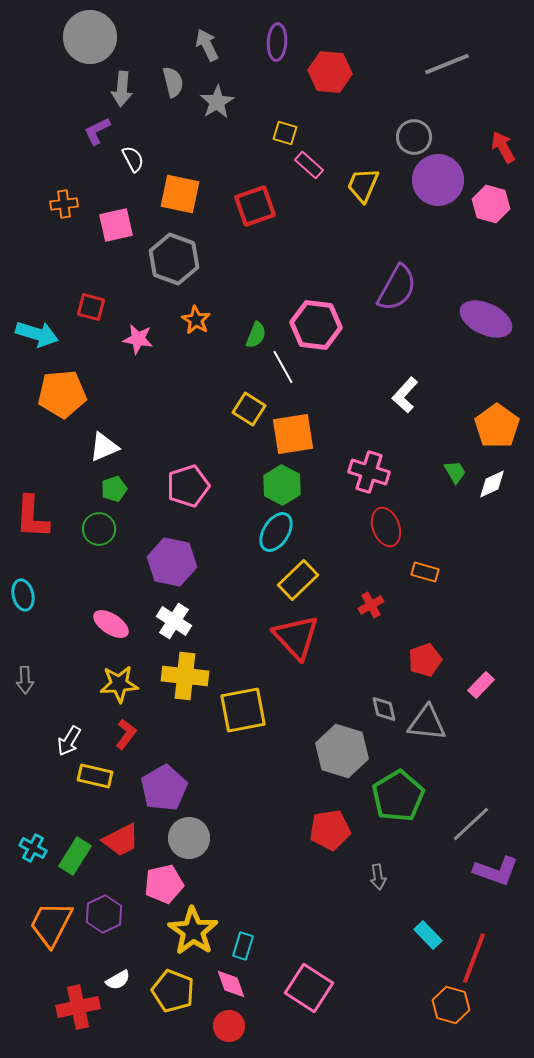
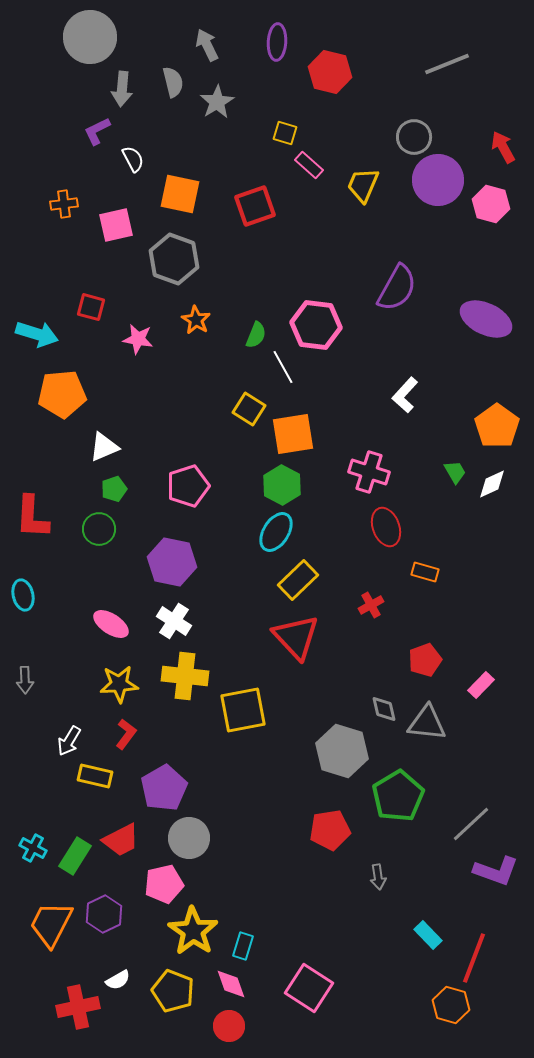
red hexagon at (330, 72): rotated 9 degrees clockwise
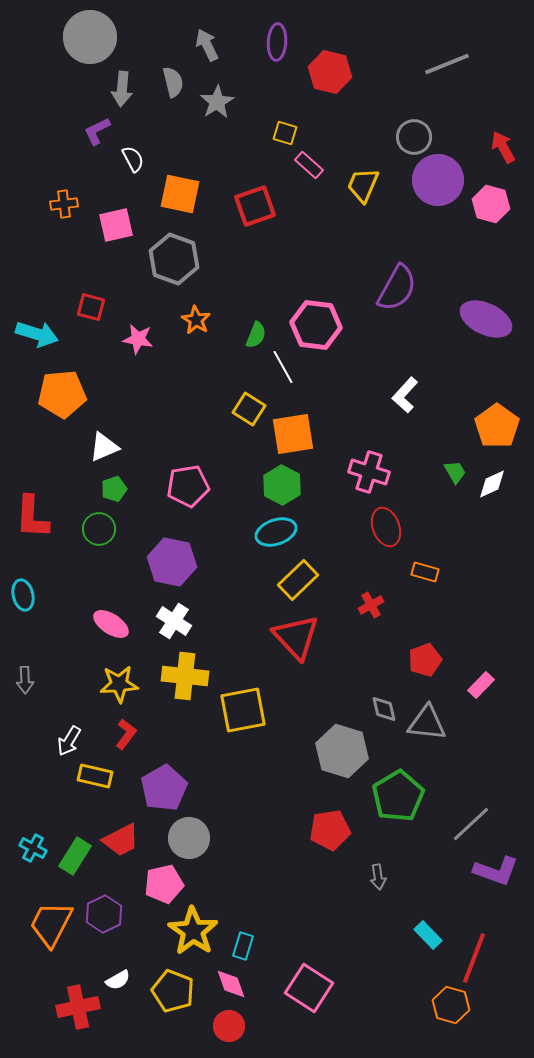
pink pentagon at (188, 486): rotated 9 degrees clockwise
cyan ellipse at (276, 532): rotated 39 degrees clockwise
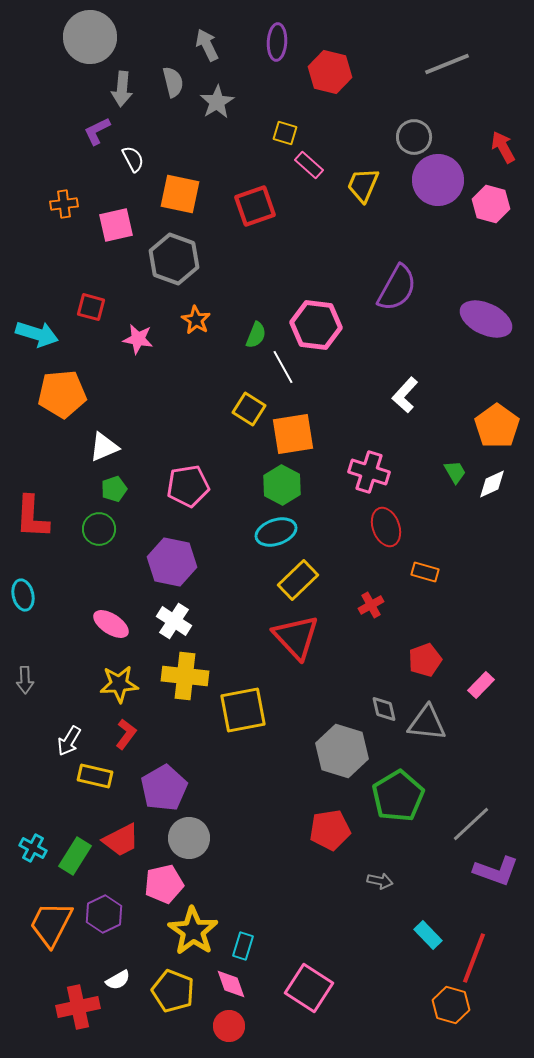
gray arrow at (378, 877): moved 2 px right, 4 px down; rotated 70 degrees counterclockwise
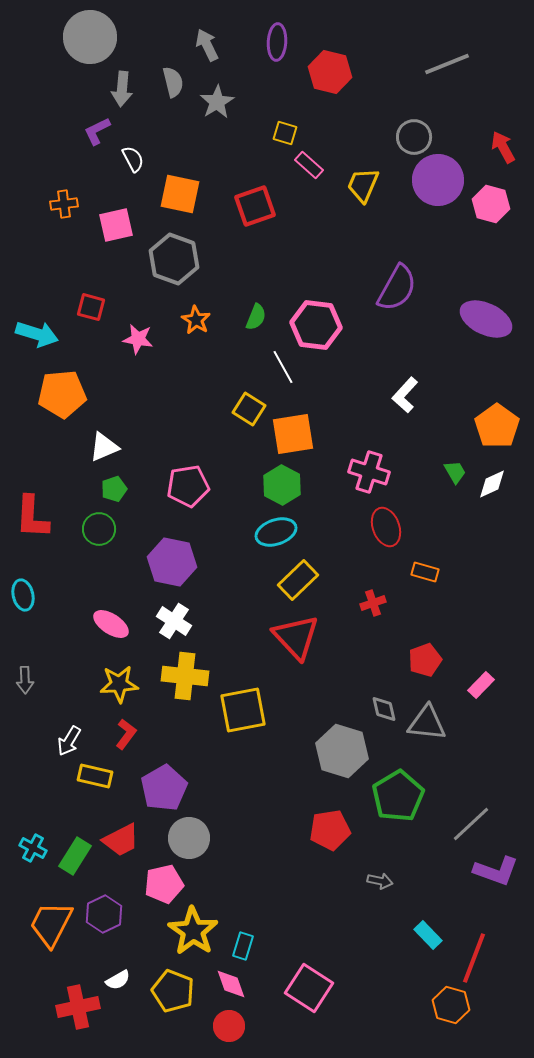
green semicircle at (256, 335): moved 18 px up
red cross at (371, 605): moved 2 px right, 2 px up; rotated 10 degrees clockwise
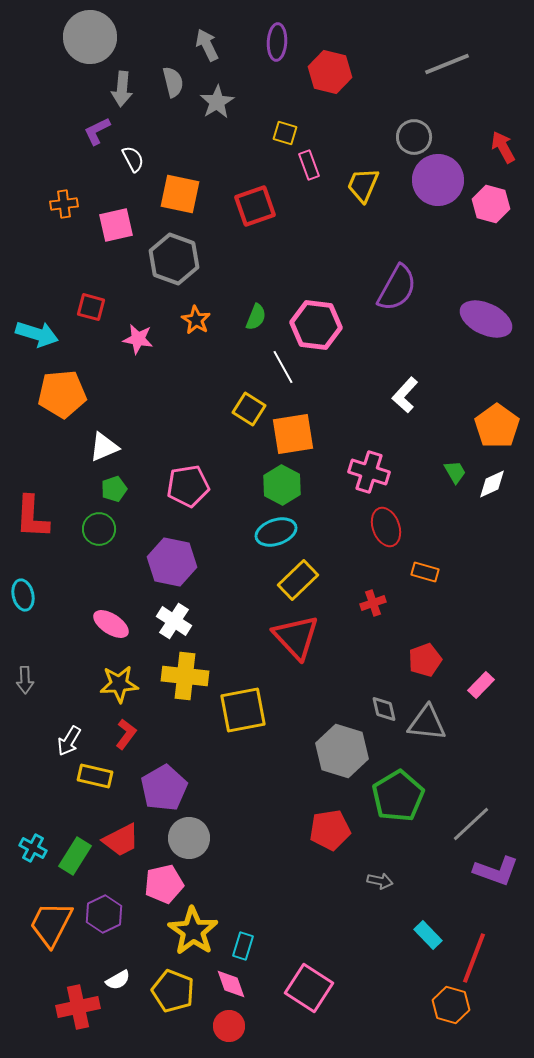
pink rectangle at (309, 165): rotated 28 degrees clockwise
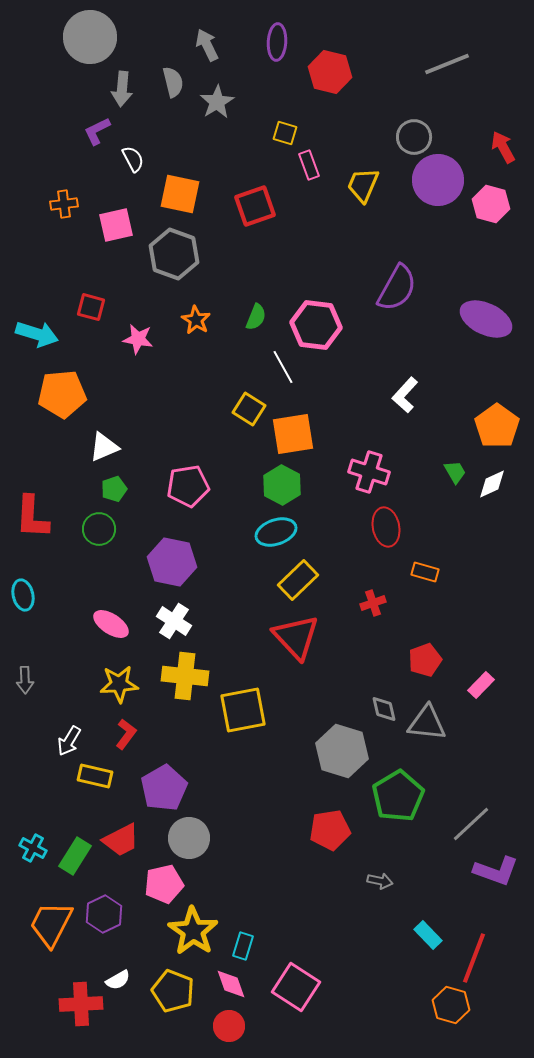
gray hexagon at (174, 259): moved 5 px up
red ellipse at (386, 527): rotated 9 degrees clockwise
pink square at (309, 988): moved 13 px left, 1 px up
red cross at (78, 1007): moved 3 px right, 3 px up; rotated 9 degrees clockwise
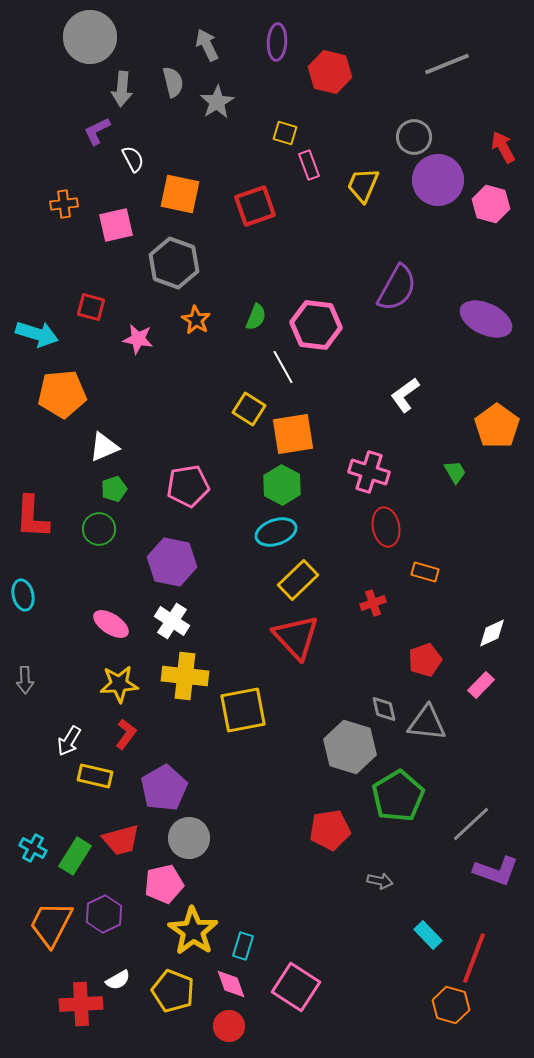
gray hexagon at (174, 254): moved 9 px down
white L-shape at (405, 395): rotated 12 degrees clockwise
white diamond at (492, 484): moved 149 px down
white cross at (174, 621): moved 2 px left
gray hexagon at (342, 751): moved 8 px right, 4 px up
red trapezoid at (121, 840): rotated 12 degrees clockwise
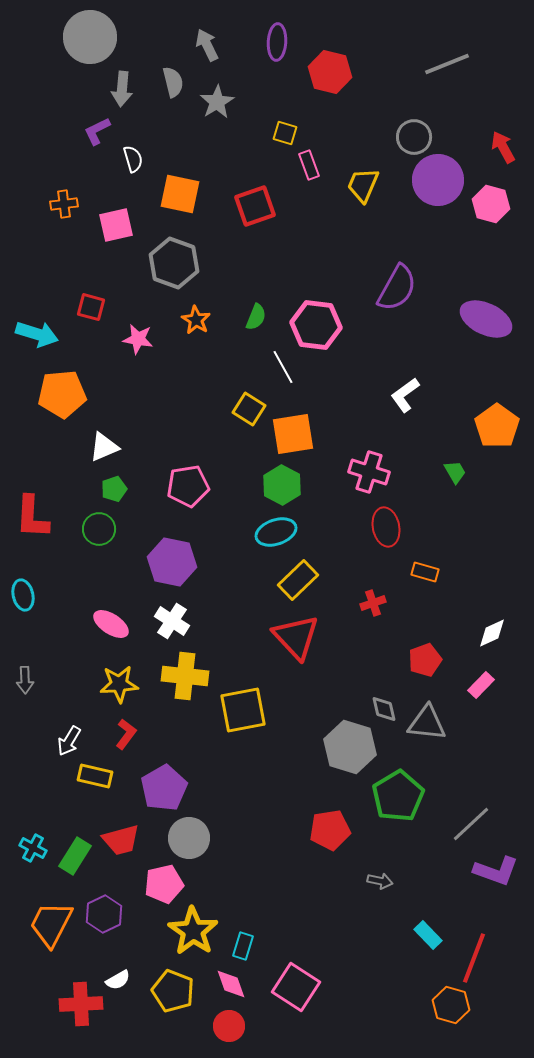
white semicircle at (133, 159): rotated 12 degrees clockwise
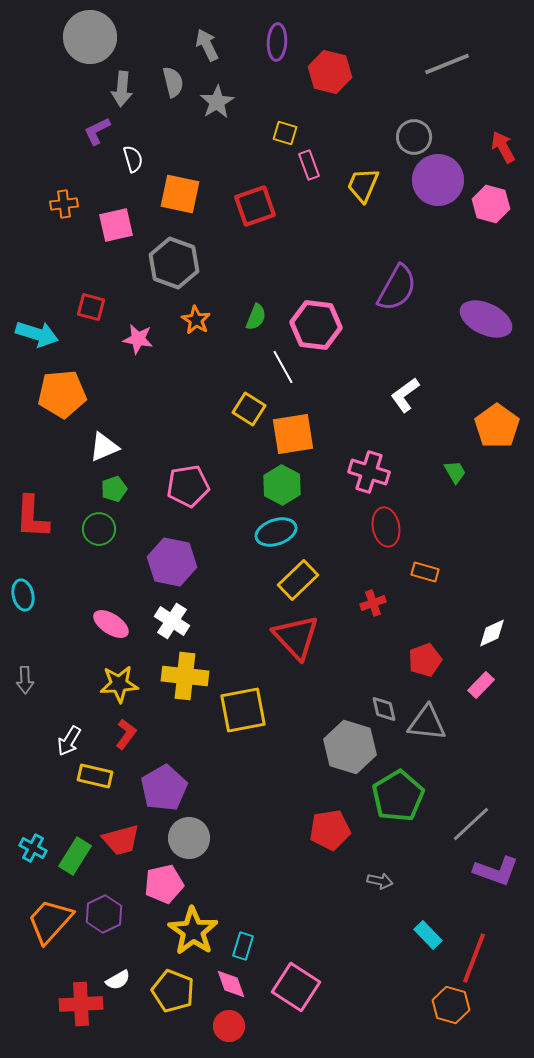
orange trapezoid at (51, 924): moved 1 px left, 3 px up; rotated 15 degrees clockwise
